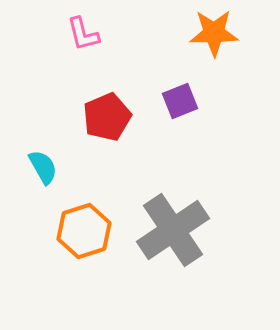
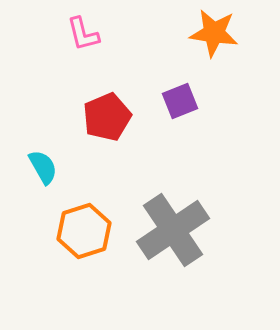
orange star: rotated 9 degrees clockwise
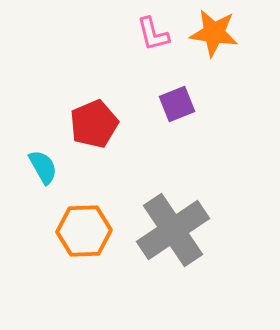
pink L-shape: moved 70 px right
purple square: moved 3 px left, 3 px down
red pentagon: moved 13 px left, 7 px down
orange hexagon: rotated 16 degrees clockwise
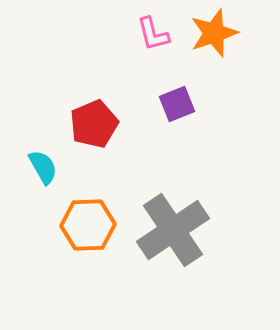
orange star: rotated 27 degrees counterclockwise
orange hexagon: moved 4 px right, 6 px up
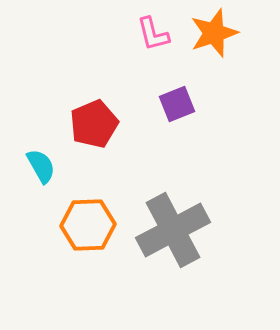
cyan semicircle: moved 2 px left, 1 px up
gray cross: rotated 6 degrees clockwise
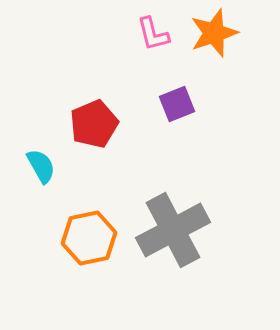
orange hexagon: moved 1 px right, 13 px down; rotated 10 degrees counterclockwise
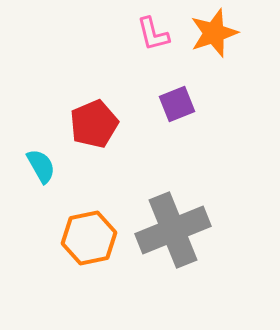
gray cross: rotated 6 degrees clockwise
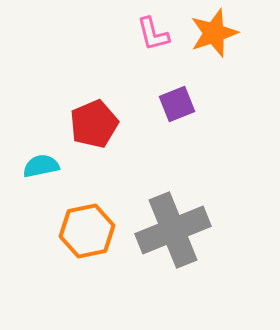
cyan semicircle: rotated 72 degrees counterclockwise
orange hexagon: moved 2 px left, 7 px up
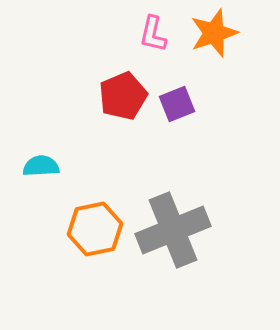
pink L-shape: rotated 27 degrees clockwise
red pentagon: moved 29 px right, 28 px up
cyan semicircle: rotated 9 degrees clockwise
orange hexagon: moved 8 px right, 2 px up
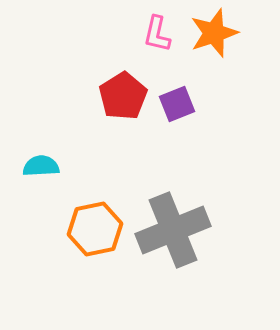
pink L-shape: moved 4 px right
red pentagon: rotated 9 degrees counterclockwise
